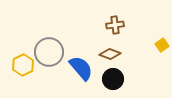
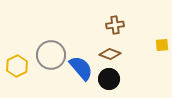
yellow square: rotated 32 degrees clockwise
gray circle: moved 2 px right, 3 px down
yellow hexagon: moved 6 px left, 1 px down
black circle: moved 4 px left
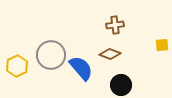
black circle: moved 12 px right, 6 px down
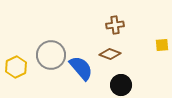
yellow hexagon: moved 1 px left, 1 px down
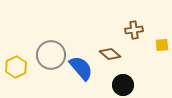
brown cross: moved 19 px right, 5 px down
brown diamond: rotated 20 degrees clockwise
black circle: moved 2 px right
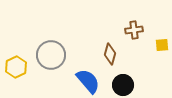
brown diamond: rotated 65 degrees clockwise
blue semicircle: moved 7 px right, 13 px down
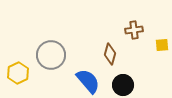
yellow hexagon: moved 2 px right, 6 px down
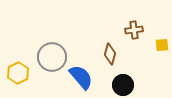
gray circle: moved 1 px right, 2 px down
blue semicircle: moved 7 px left, 4 px up
